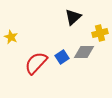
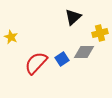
blue square: moved 2 px down
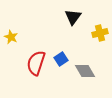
black triangle: rotated 12 degrees counterclockwise
gray diamond: moved 1 px right, 19 px down; rotated 60 degrees clockwise
blue square: moved 1 px left
red semicircle: rotated 25 degrees counterclockwise
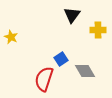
black triangle: moved 1 px left, 2 px up
yellow cross: moved 2 px left, 3 px up; rotated 14 degrees clockwise
red semicircle: moved 8 px right, 16 px down
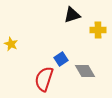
black triangle: rotated 36 degrees clockwise
yellow star: moved 7 px down
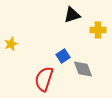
yellow star: rotated 24 degrees clockwise
blue square: moved 2 px right, 3 px up
gray diamond: moved 2 px left, 2 px up; rotated 10 degrees clockwise
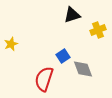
yellow cross: rotated 21 degrees counterclockwise
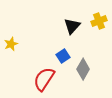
black triangle: moved 11 px down; rotated 30 degrees counterclockwise
yellow cross: moved 1 px right, 9 px up
gray diamond: rotated 50 degrees clockwise
red semicircle: rotated 15 degrees clockwise
